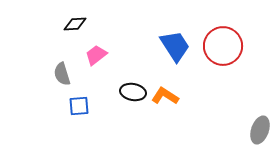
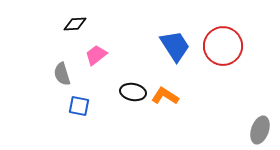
blue square: rotated 15 degrees clockwise
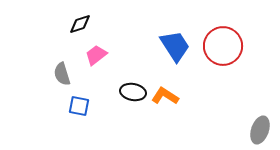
black diamond: moved 5 px right; rotated 15 degrees counterclockwise
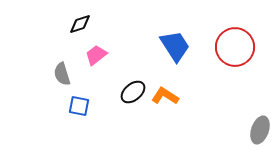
red circle: moved 12 px right, 1 px down
black ellipse: rotated 50 degrees counterclockwise
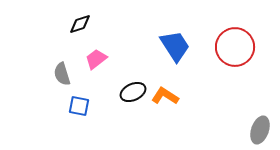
pink trapezoid: moved 4 px down
black ellipse: rotated 15 degrees clockwise
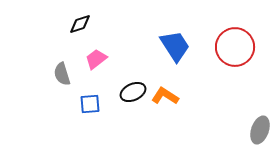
blue square: moved 11 px right, 2 px up; rotated 15 degrees counterclockwise
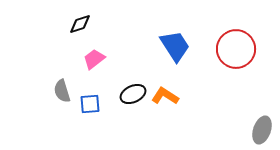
red circle: moved 1 px right, 2 px down
pink trapezoid: moved 2 px left
gray semicircle: moved 17 px down
black ellipse: moved 2 px down
gray ellipse: moved 2 px right
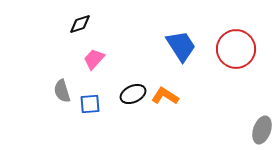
blue trapezoid: moved 6 px right
pink trapezoid: rotated 10 degrees counterclockwise
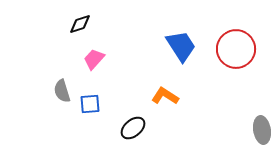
black ellipse: moved 34 px down; rotated 15 degrees counterclockwise
gray ellipse: rotated 28 degrees counterclockwise
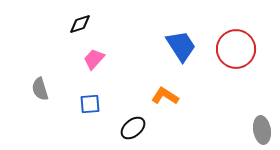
gray semicircle: moved 22 px left, 2 px up
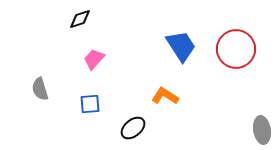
black diamond: moved 5 px up
